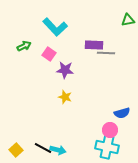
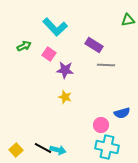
purple rectangle: rotated 30 degrees clockwise
gray line: moved 12 px down
pink circle: moved 9 px left, 5 px up
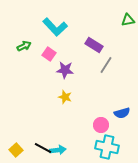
gray line: rotated 60 degrees counterclockwise
cyan arrow: rotated 21 degrees counterclockwise
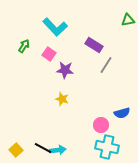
green arrow: rotated 32 degrees counterclockwise
yellow star: moved 3 px left, 2 px down
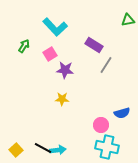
pink square: moved 1 px right; rotated 24 degrees clockwise
yellow star: rotated 16 degrees counterclockwise
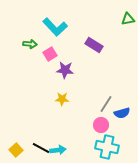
green triangle: moved 1 px up
green arrow: moved 6 px right, 2 px up; rotated 64 degrees clockwise
gray line: moved 39 px down
black line: moved 2 px left
